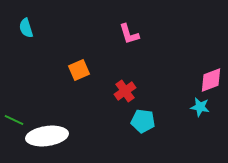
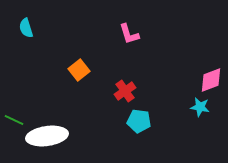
orange square: rotated 15 degrees counterclockwise
cyan pentagon: moved 4 px left
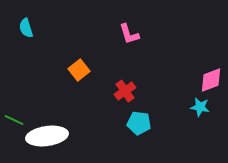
cyan pentagon: moved 2 px down
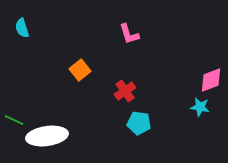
cyan semicircle: moved 4 px left
orange square: moved 1 px right
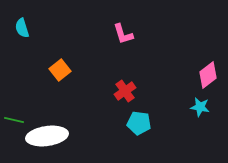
pink L-shape: moved 6 px left
orange square: moved 20 px left
pink diamond: moved 3 px left, 5 px up; rotated 16 degrees counterclockwise
green line: rotated 12 degrees counterclockwise
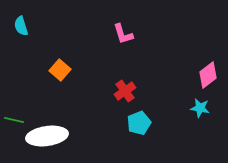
cyan semicircle: moved 1 px left, 2 px up
orange square: rotated 10 degrees counterclockwise
cyan star: moved 1 px down
cyan pentagon: rotated 30 degrees counterclockwise
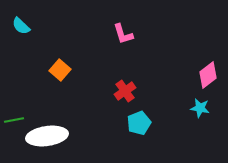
cyan semicircle: rotated 30 degrees counterclockwise
green line: rotated 24 degrees counterclockwise
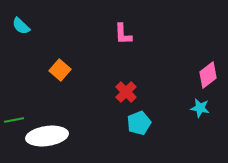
pink L-shape: rotated 15 degrees clockwise
red cross: moved 1 px right, 1 px down; rotated 10 degrees counterclockwise
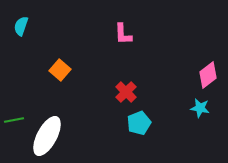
cyan semicircle: rotated 66 degrees clockwise
white ellipse: rotated 54 degrees counterclockwise
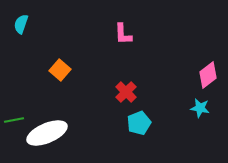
cyan semicircle: moved 2 px up
white ellipse: moved 3 px up; rotated 39 degrees clockwise
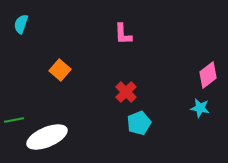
white ellipse: moved 4 px down
